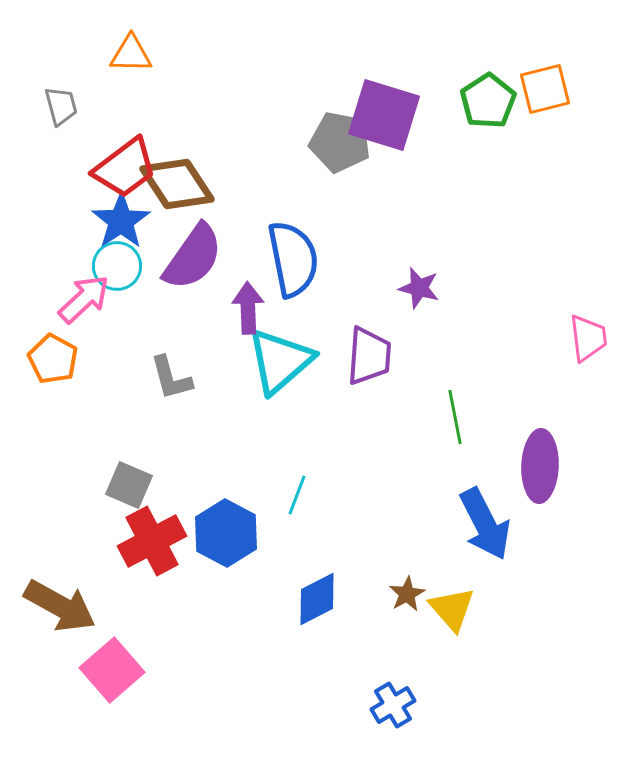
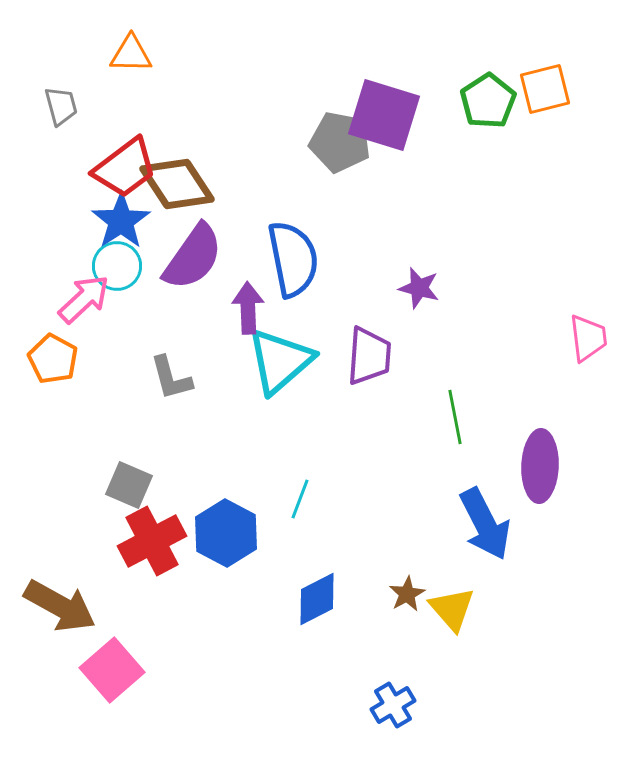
cyan line: moved 3 px right, 4 px down
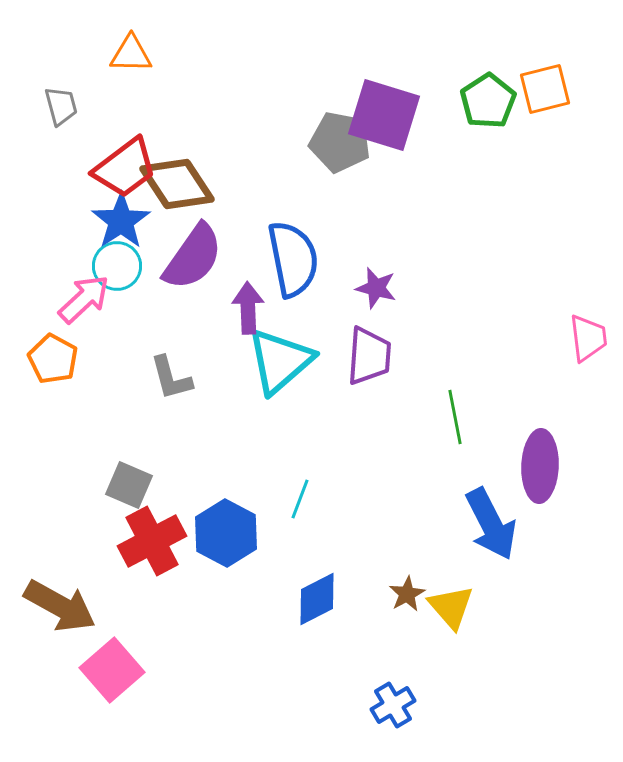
purple star: moved 43 px left
blue arrow: moved 6 px right
yellow triangle: moved 1 px left, 2 px up
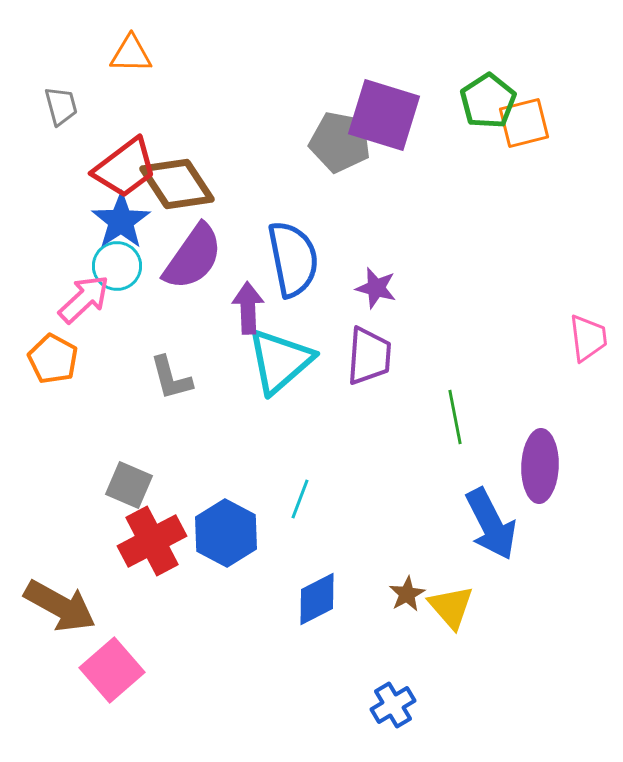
orange square: moved 21 px left, 34 px down
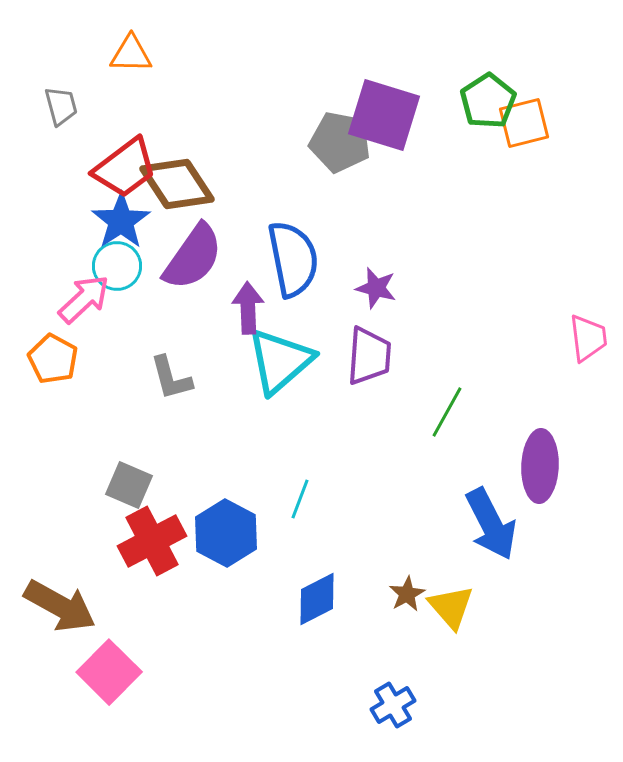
green line: moved 8 px left, 5 px up; rotated 40 degrees clockwise
pink square: moved 3 px left, 2 px down; rotated 4 degrees counterclockwise
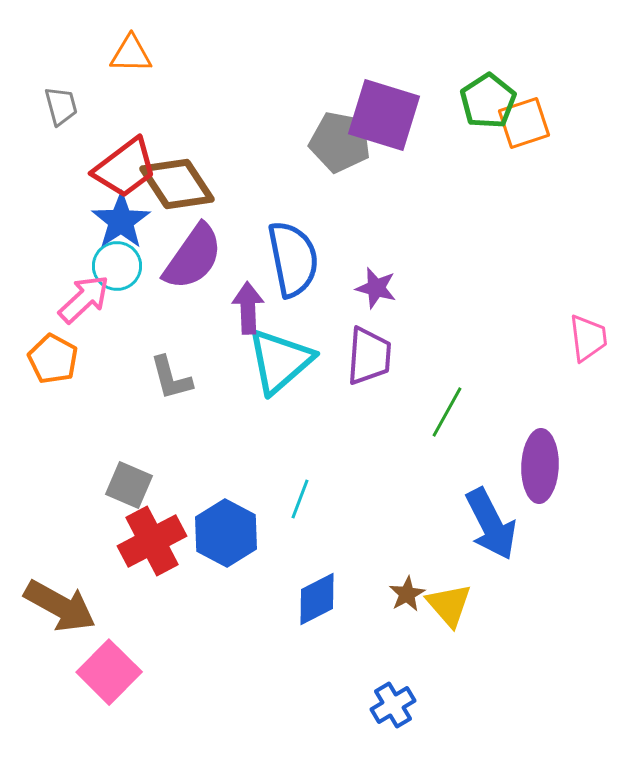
orange square: rotated 4 degrees counterclockwise
yellow triangle: moved 2 px left, 2 px up
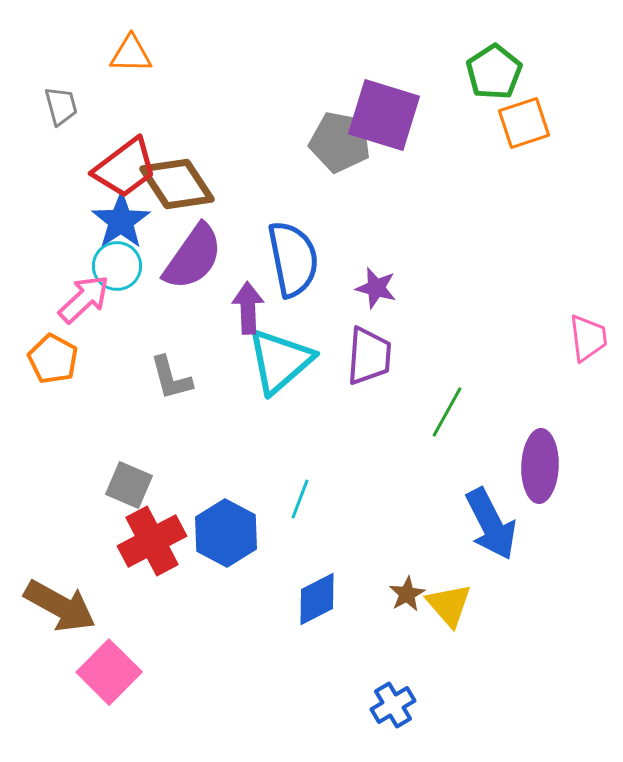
green pentagon: moved 6 px right, 29 px up
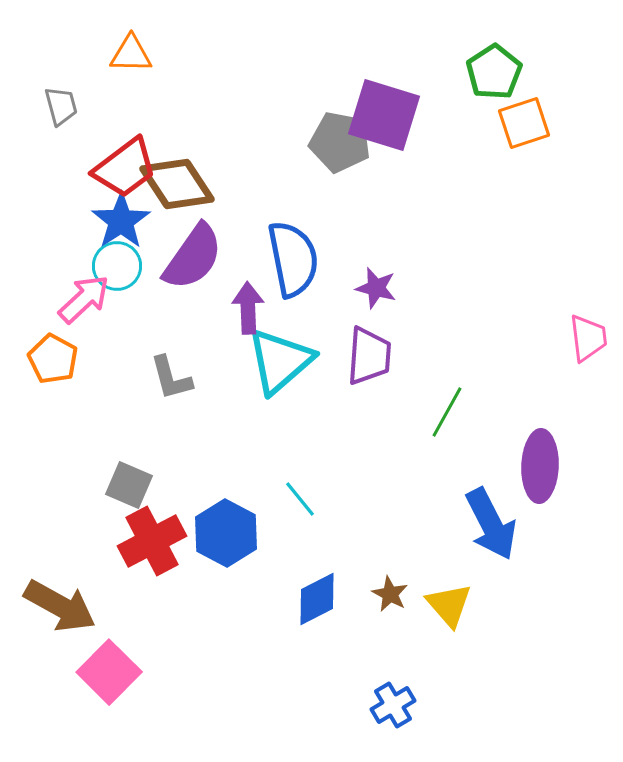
cyan line: rotated 60 degrees counterclockwise
brown star: moved 17 px left; rotated 15 degrees counterclockwise
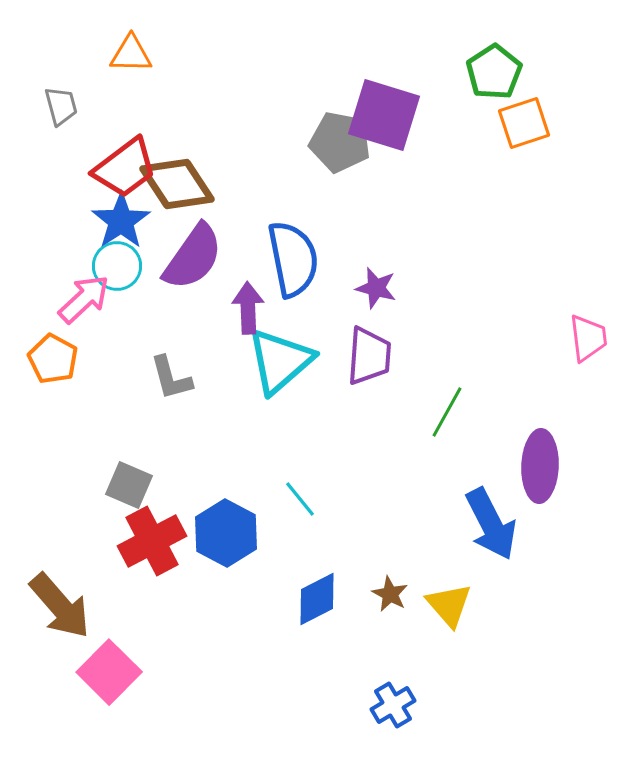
brown arrow: rotated 20 degrees clockwise
